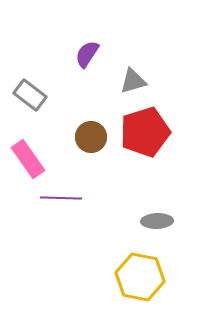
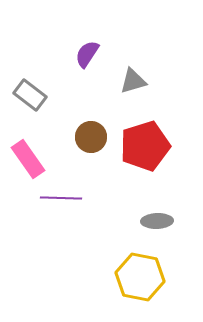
red pentagon: moved 14 px down
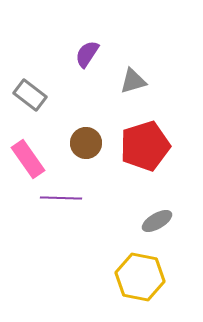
brown circle: moved 5 px left, 6 px down
gray ellipse: rotated 28 degrees counterclockwise
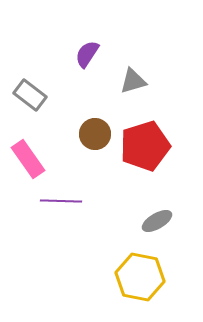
brown circle: moved 9 px right, 9 px up
purple line: moved 3 px down
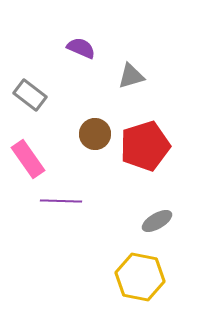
purple semicircle: moved 6 px left, 6 px up; rotated 80 degrees clockwise
gray triangle: moved 2 px left, 5 px up
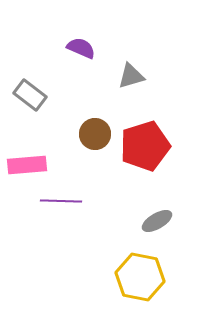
pink rectangle: moved 1 px left, 6 px down; rotated 60 degrees counterclockwise
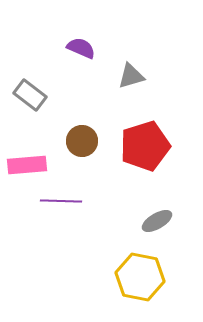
brown circle: moved 13 px left, 7 px down
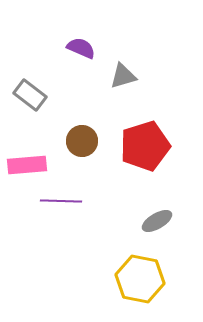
gray triangle: moved 8 px left
yellow hexagon: moved 2 px down
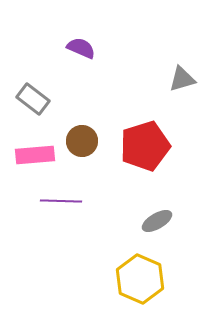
gray triangle: moved 59 px right, 3 px down
gray rectangle: moved 3 px right, 4 px down
pink rectangle: moved 8 px right, 10 px up
yellow hexagon: rotated 12 degrees clockwise
